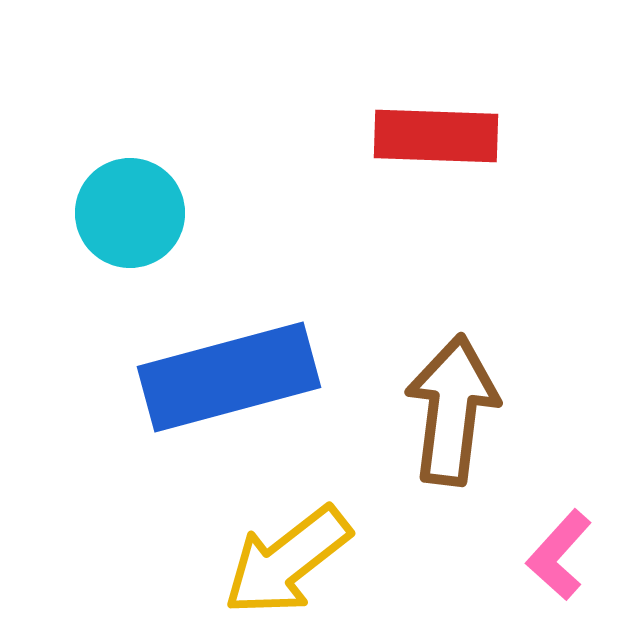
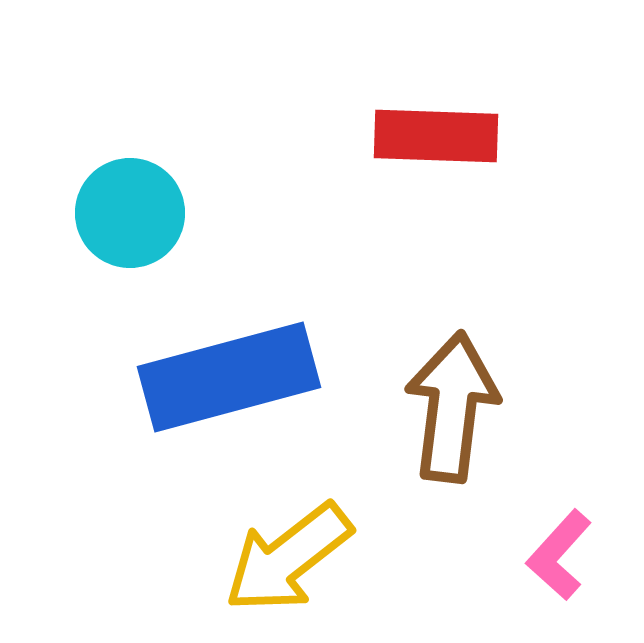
brown arrow: moved 3 px up
yellow arrow: moved 1 px right, 3 px up
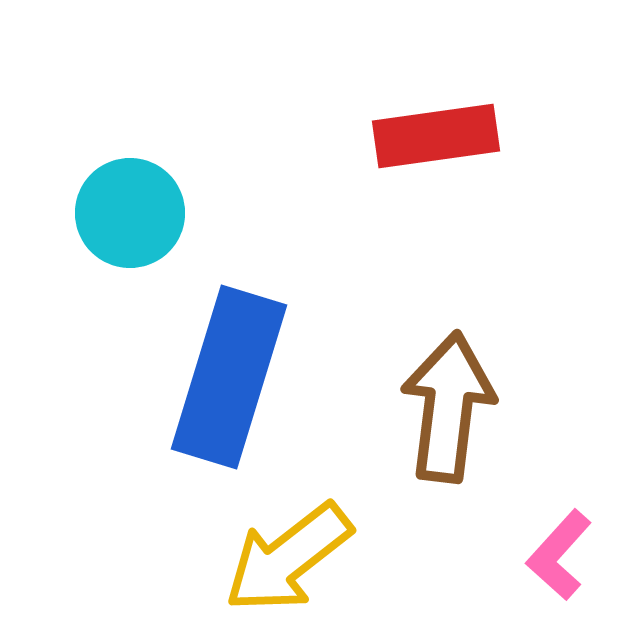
red rectangle: rotated 10 degrees counterclockwise
blue rectangle: rotated 58 degrees counterclockwise
brown arrow: moved 4 px left
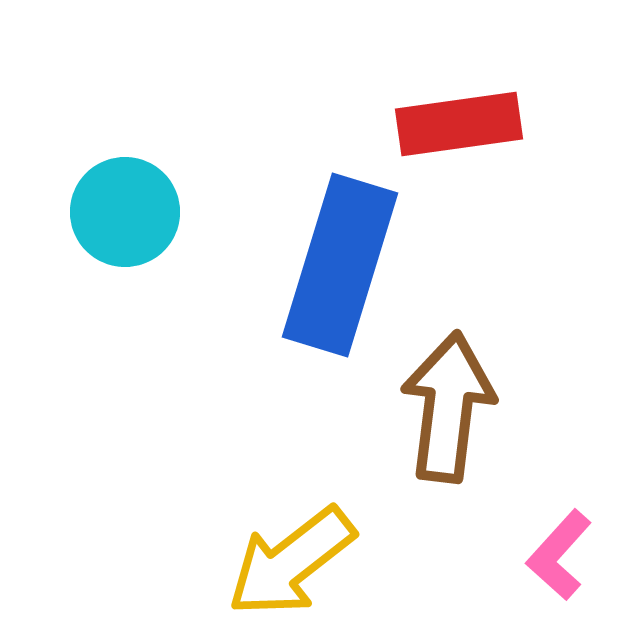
red rectangle: moved 23 px right, 12 px up
cyan circle: moved 5 px left, 1 px up
blue rectangle: moved 111 px right, 112 px up
yellow arrow: moved 3 px right, 4 px down
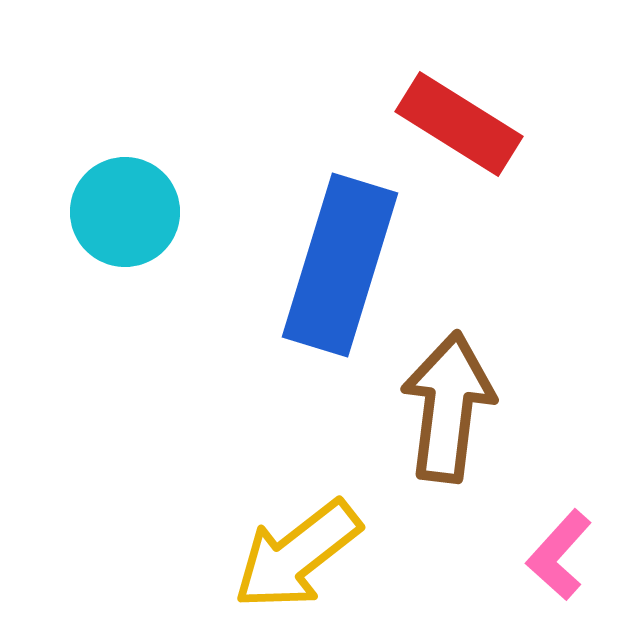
red rectangle: rotated 40 degrees clockwise
yellow arrow: moved 6 px right, 7 px up
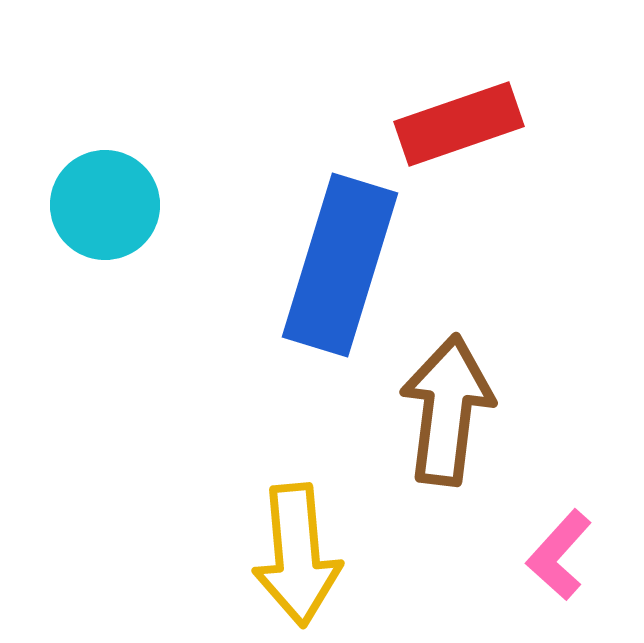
red rectangle: rotated 51 degrees counterclockwise
cyan circle: moved 20 px left, 7 px up
brown arrow: moved 1 px left, 3 px down
yellow arrow: rotated 57 degrees counterclockwise
